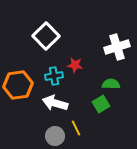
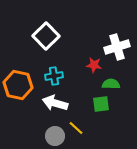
red star: moved 19 px right
orange hexagon: rotated 20 degrees clockwise
green square: rotated 24 degrees clockwise
yellow line: rotated 21 degrees counterclockwise
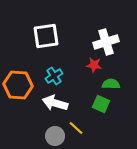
white square: rotated 36 degrees clockwise
white cross: moved 11 px left, 5 px up
cyan cross: rotated 24 degrees counterclockwise
orange hexagon: rotated 8 degrees counterclockwise
green square: rotated 30 degrees clockwise
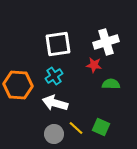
white square: moved 12 px right, 8 px down
green square: moved 23 px down
gray circle: moved 1 px left, 2 px up
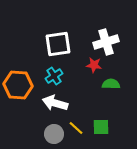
green square: rotated 24 degrees counterclockwise
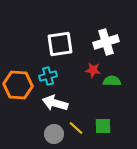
white square: moved 2 px right
red star: moved 1 px left, 5 px down
cyan cross: moved 6 px left; rotated 18 degrees clockwise
green semicircle: moved 1 px right, 3 px up
green square: moved 2 px right, 1 px up
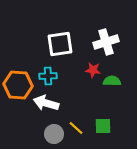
cyan cross: rotated 12 degrees clockwise
white arrow: moved 9 px left
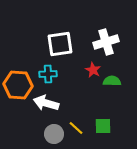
red star: rotated 21 degrees clockwise
cyan cross: moved 2 px up
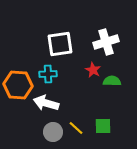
gray circle: moved 1 px left, 2 px up
